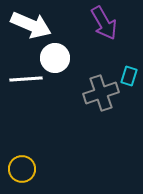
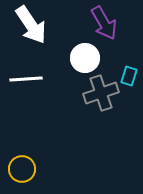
white arrow: rotated 33 degrees clockwise
white circle: moved 30 px right
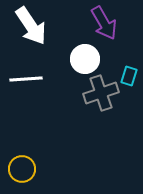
white arrow: moved 1 px down
white circle: moved 1 px down
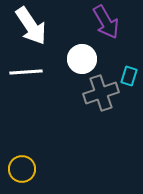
purple arrow: moved 2 px right, 1 px up
white circle: moved 3 px left
white line: moved 7 px up
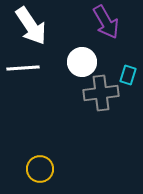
white circle: moved 3 px down
white line: moved 3 px left, 4 px up
cyan rectangle: moved 1 px left, 1 px up
gray cross: rotated 12 degrees clockwise
yellow circle: moved 18 px right
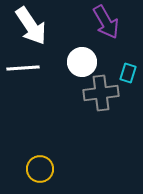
cyan rectangle: moved 2 px up
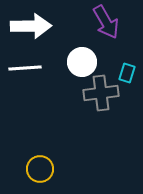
white arrow: rotated 57 degrees counterclockwise
white line: moved 2 px right
cyan rectangle: moved 1 px left
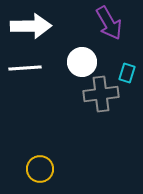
purple arrow: moved 3 px right, 1 px down
gray cross: moved 1 px down
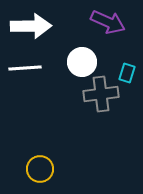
purple arrow: moved 1 px left, 1 px up; rotated 36 degrees counterclockwise
